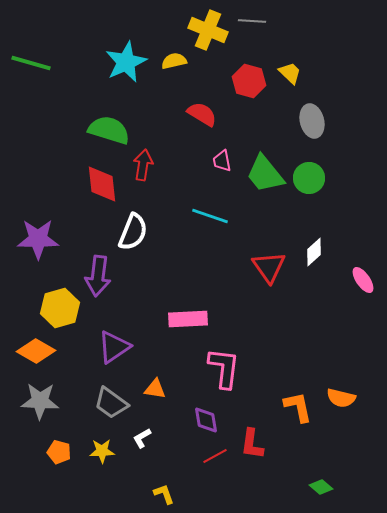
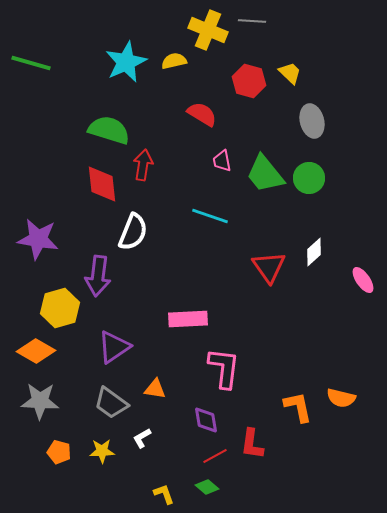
purple star: rotated 9 degrees clockwise
green diamond: moved 114 px left
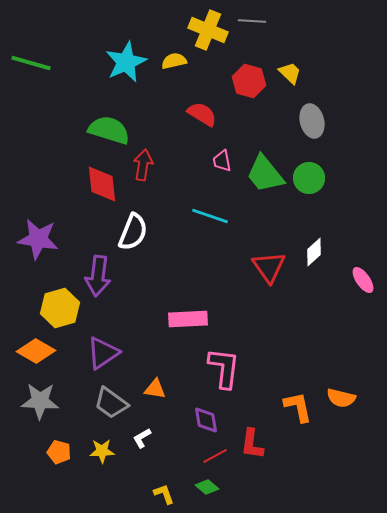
purple triangle: moved 11 px left, 6 px down
